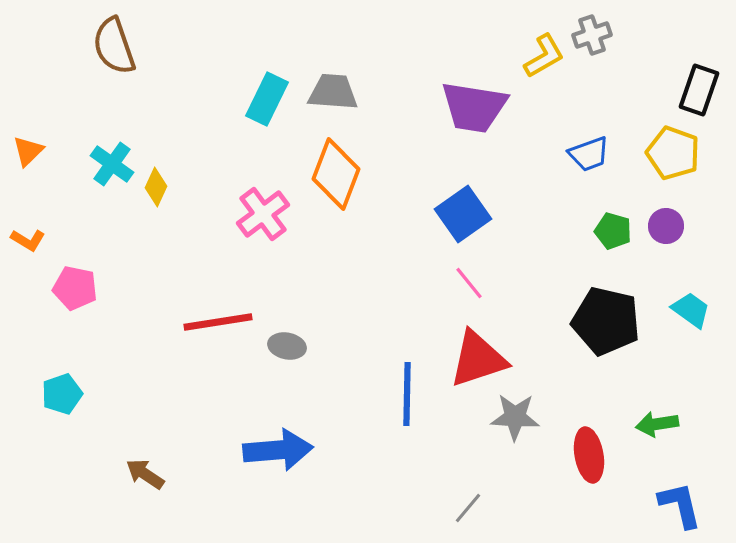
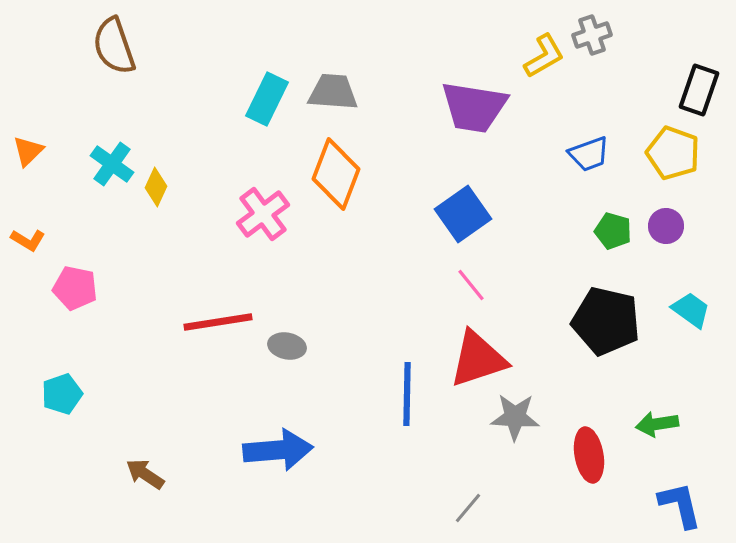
pink line: moved 2 px right, 2 px down
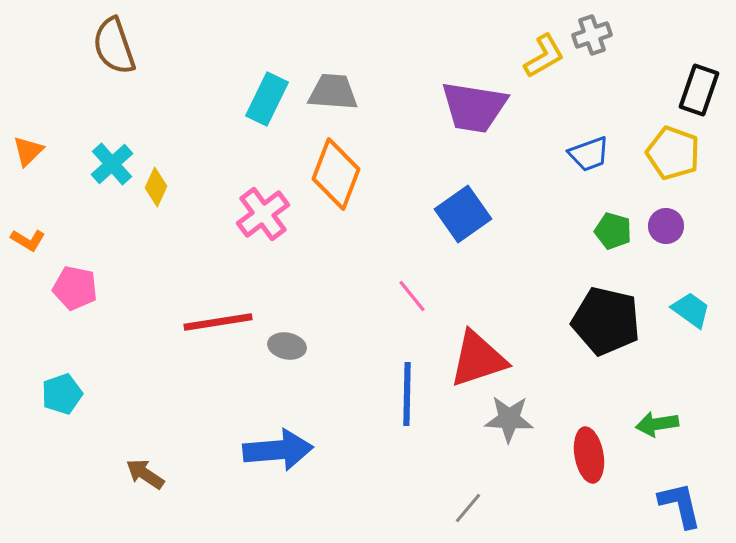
cyan cross: rotated 12 degrees clockwise
pink line: moved 59 px left, 11 px down
gray star: moved 6 px left, 2 px down
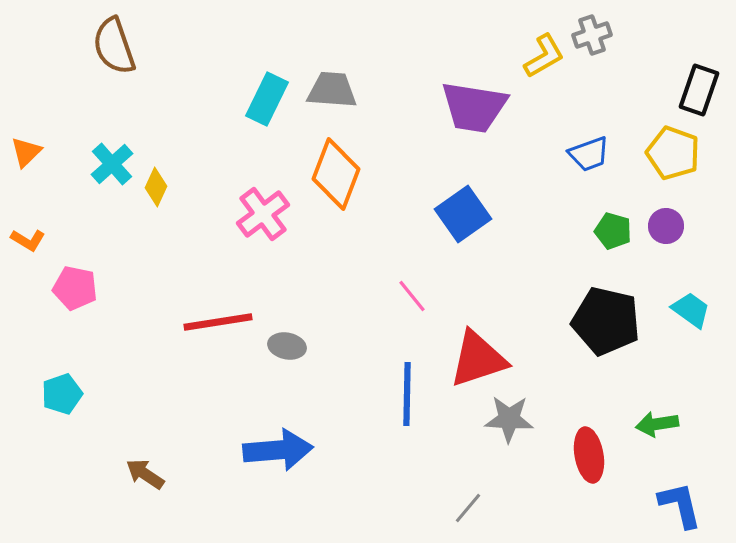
gray trapezoid: moved 1 px left, 2 px up
orange triangle: moved 2 px left, 1 px down
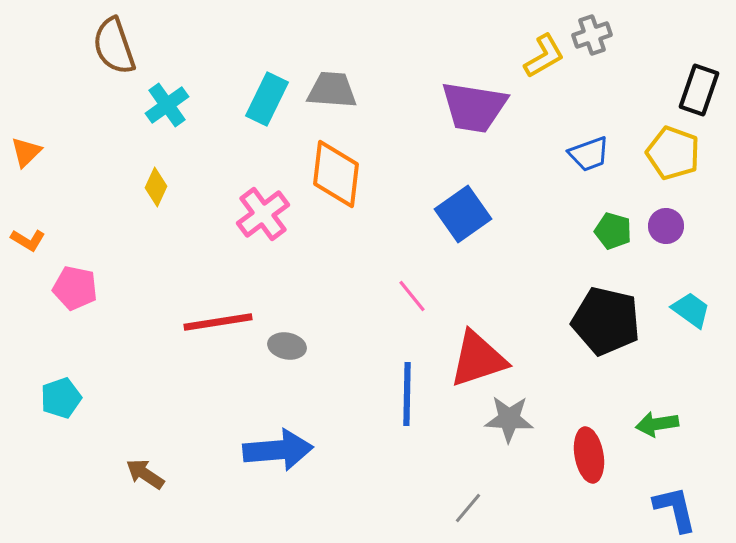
cyan cross: moved 55 px right, 59 px up; rotated 6 degrees clockwise
orange diamond: rotated 14 degrees counterclockwise
cyan pentagon: moved 1 px left, 4 px down
blue L-shape: moved 5 px left, 4 px down
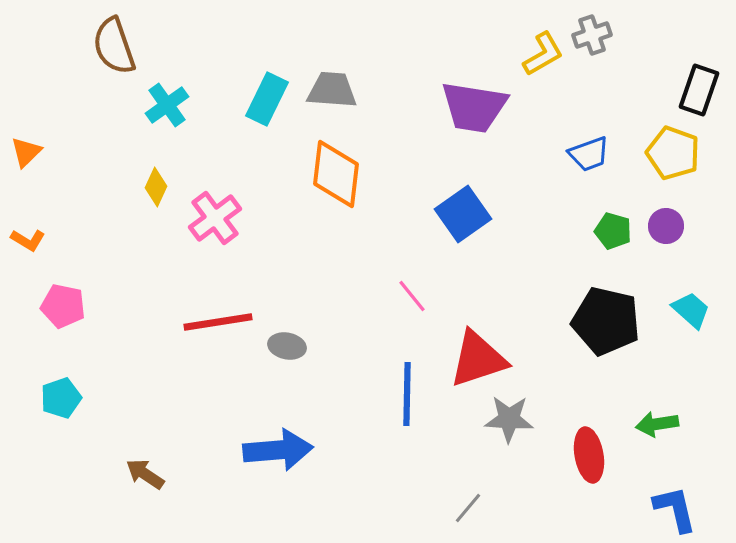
yellow L-shape: moved 1 px left, 2 px up
pink cross: moved 48 px left, 4 px down
pink pentagon: moved 12 px left, 18 px down
cyan trapezoid: rotated 6 degrees clockwise
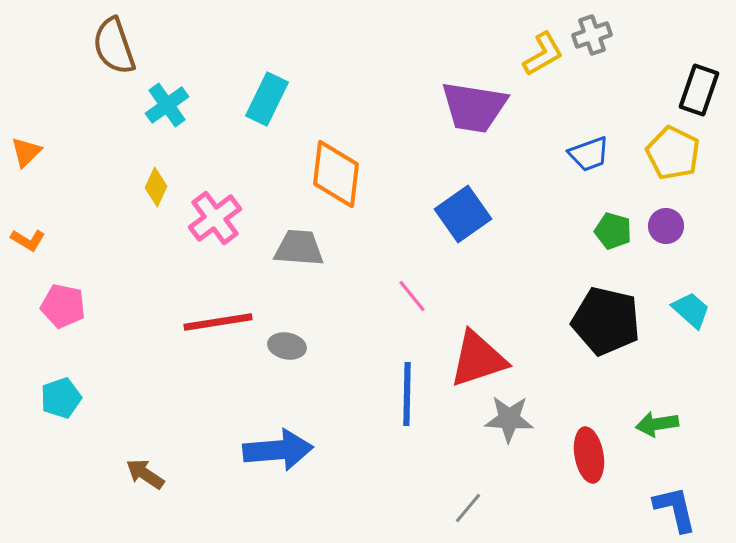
gray trapezoid: moved 33 px left, 158 px down
yellow pentagon: rotated 6 degrees clockwise
